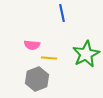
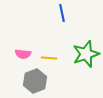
pink semicircle: moved 9 px left, 9 px down
green star: rotated 8 degrees clockwise
gray hexagon: moved 2 px left, 2 px down
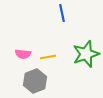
yellow line: moved 1 px left, 1 px up; rotated 14 degrees counterclockwise
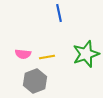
blue line: moved 3 px left
yellow line: moved 1 px left
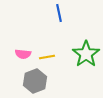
green star: rotated 16 degrees counterclockwise
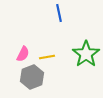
pink semicircle: rotated 70 degrees counterclockwise
gray hexagon: moved 3 px left, 4 px up
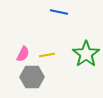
blue line: moved 1 px up; rotated 66 degrees counterclockwise
yellow line: moved 2 px up
gray hexagon: rotated 20 degrees clockwise
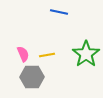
pink semicircle: rotated 49 degrees counterclockwise
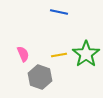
yellow line: moved 12 px right
gray hexagon: moved 8 px right; rotated 20 degrees clockwise
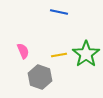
pink semicircle: moved 3 px up
